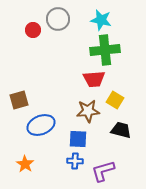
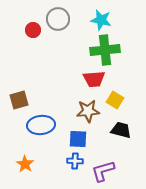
blue ellipse: rotated 16 degrees clockwise
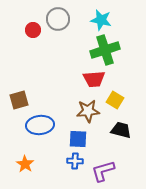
green cross: rotated 12 degrees counterclockwise
blue ellipse: moved 1 px left
